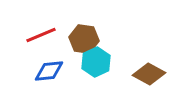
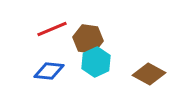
red line: moved 11 px right, 6 px up
brown hexagon: moved 4 px right
blue diamond: rotated 12 degrees clockwise
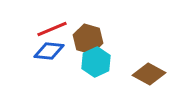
brown hexagon: rotated 8 degrees clockwise
blue diamond: moved 20 px up
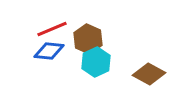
brown hexagon: rotated 8 degrees clockwise
